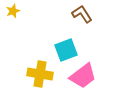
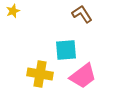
cyan square: rotated 15 degrees clockwise
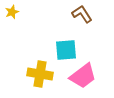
yellow star: moved 1 px left, 1 px down
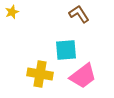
brown L-shape: moved 3 px left
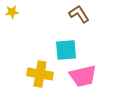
yellow star: rotated 16 degrees clockwise
pink trapezoid: rotated 24 degrees clockwise
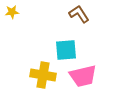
yellow cross: moved 3 px right, 1 px down
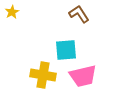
yellow star: rotated 24 degrees counterclockwise
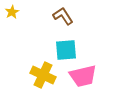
brown L-shape: moved 16 px left, 2 px down
yellow cross: rotated 15 degrees clockwise
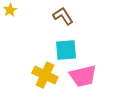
yellow star: moved 2 px left, 2 px up
yellow cross: moved 2 px right
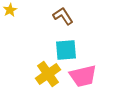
yellow cross: moved 3 px right, 1 px up; rotated 30 degrees clockwise
